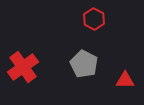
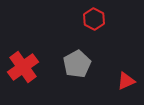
gray pentagon: moved 7 px left; rotated 16 degrees clockwise
red triangle: moved 1 px right, 1 px down; rotated 24 degrees counterclockwise
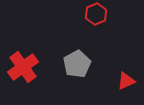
red hexagon: moved 2 px right, 5 px up; rotated 10 degrees clockwise
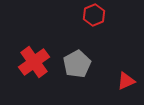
red hexagon: moved 2 px left, 1 px down
red cross: moved 11 px right, 5 px up
